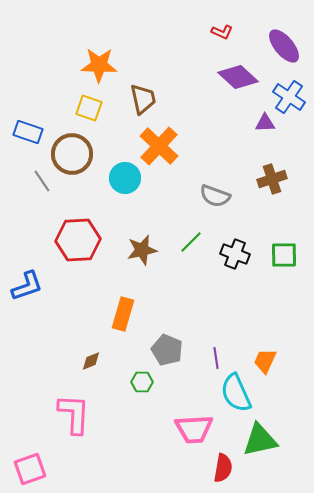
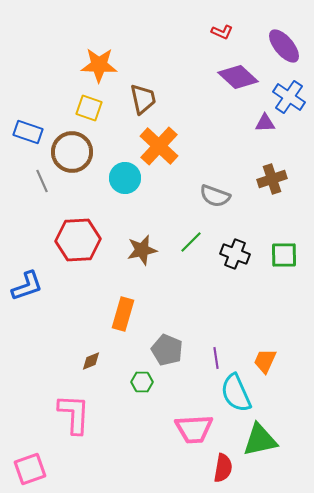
brown circle: moved 2 px up
gray line: rotated 10 degrees clockwise
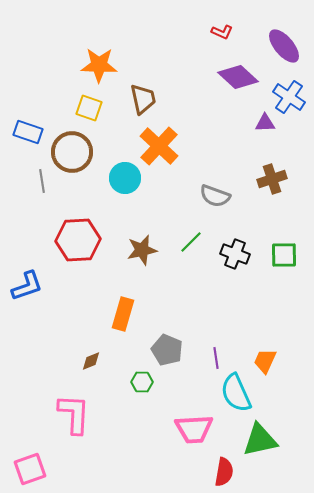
gray line: rotated 15 degrees clockwise
red semicircle: moved 1 px right, 4 px down
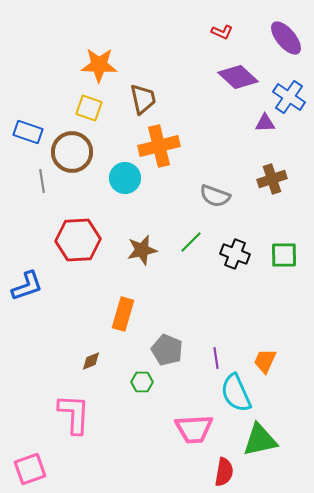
purple ellipse: moved 2 px right, 8 px up
orange cross: rotated 33 degrees clockwise
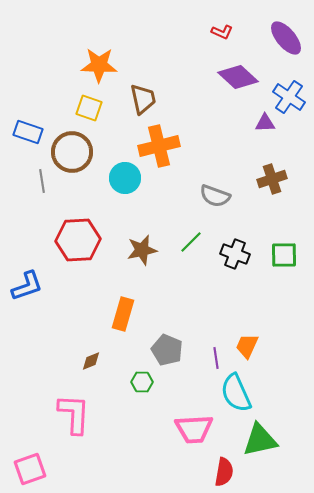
orange trapezoid: moved 18 px left, 15 px up
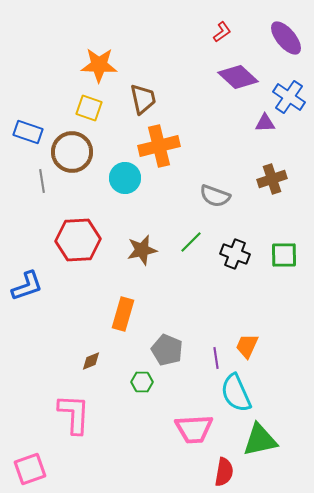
red L-shape: rotated 60 degrees counterclockwise
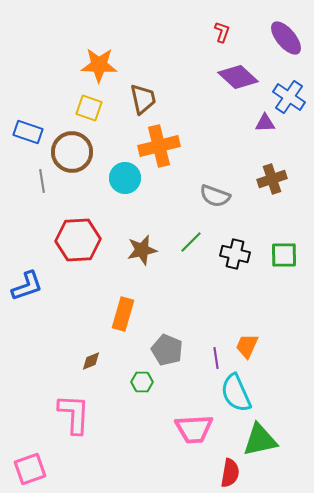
red L-shape: rotated 35 degrees counterclockwise
black cross: rotated 8 degrees counterclockwise
red semicircle: moved 6 px right, 1 px down
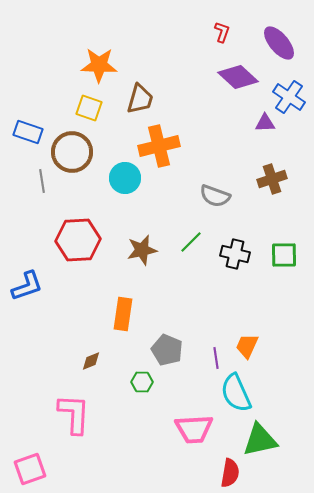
purple ellipse: moved 7 px left, 5 px down
brown trapezoid: moved 3 px left; rotated 28 degrees clockwise
orange rectangle: rotated 8 degrees counterclockwise
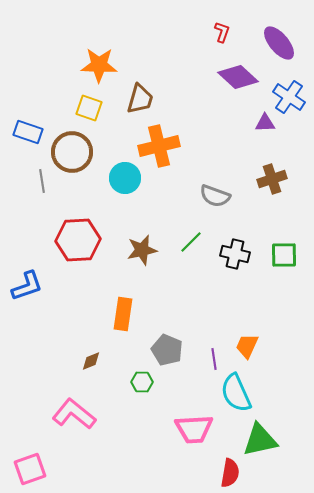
purple line: moved 2 px left, 1 px down
pink L-shape: rotated 54 degrees counterclockwise
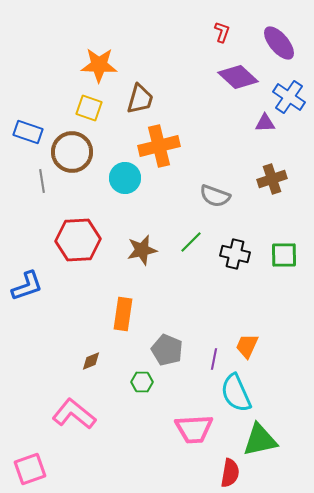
purple line: rotated 20 degrees clockwise
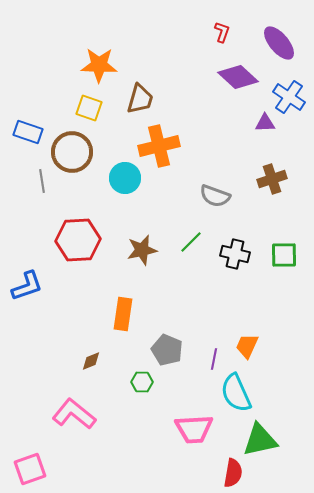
red semicircle: moved 3 px right
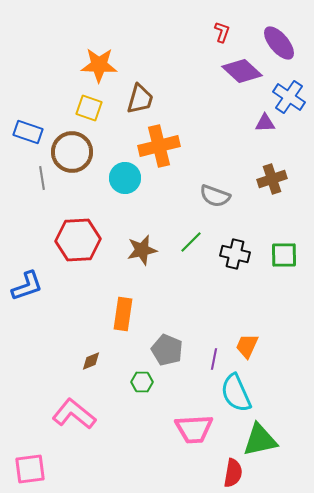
purple diamond: moved 4 px right, 6 px up
gray line: moved 3 px up
pink square: rotated 12 degrees clockwise
